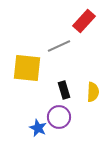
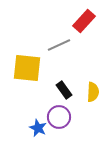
gray line: moved 1 px up
black rectangle: rotated 18 degrees counterclockwise
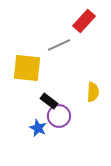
black rectangle: moved 15 px left, 11 px down; rotated 18 degrees counterclockwise
purple circle: moved 1 px up
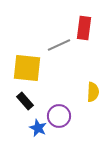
red rectangle: moved 7 px down; rotated 35 degrees counterclockwise
black rectangle: moved 24 px left; rotated 12 degrees clockwise
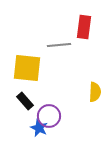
red rectangle: moved 1 px up
gray line: rotated 20 degrees clockwise
yellow semicircle: moved 2 px right
purple circle: moved 10 px left
blue star: moved 1 px right
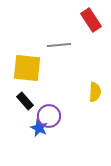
red rectangle: moved 7 px right, 7 px up; rotated 40 degrees counterclockwise
